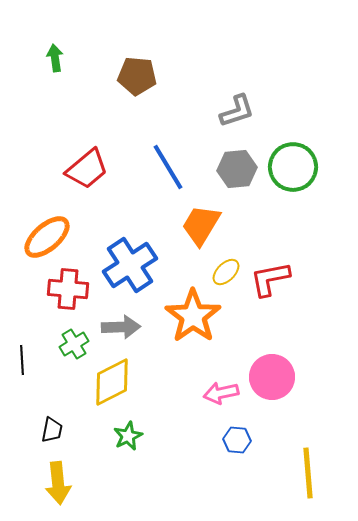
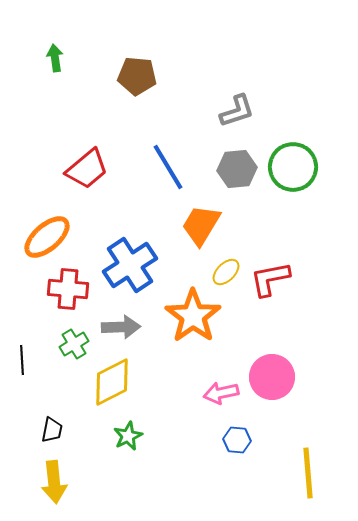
yellow arrow: moved 4 px left, 1 px up
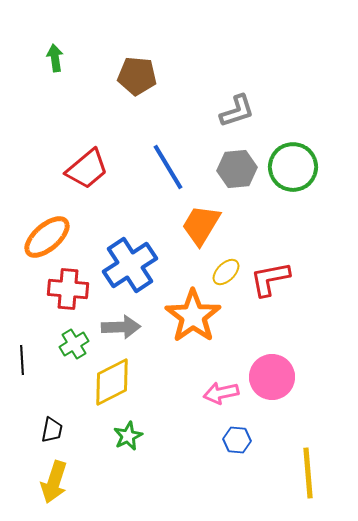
yellow arrow: rotated 24 degrees clockwise
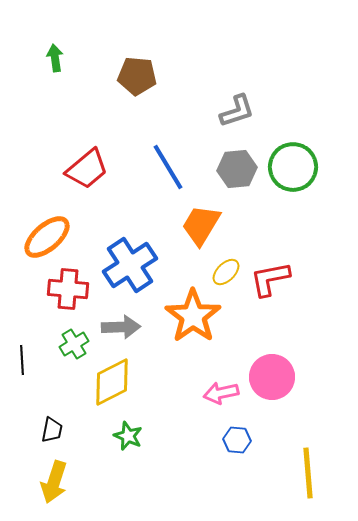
green star: rotated 24 degrees counterclockwise
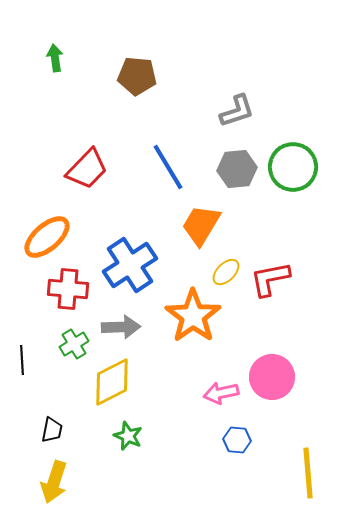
red trapezoid: rotated 6 degrees counterclockwise
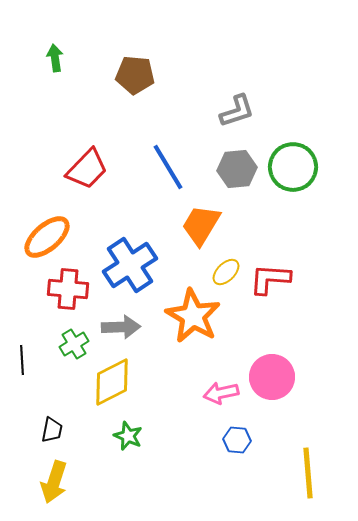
brown pentagon: moved 2 px left, 1 px up
red L-shape: rotated 15 degrees clockwise
orange star: rotated 6 degrees counterclockwise
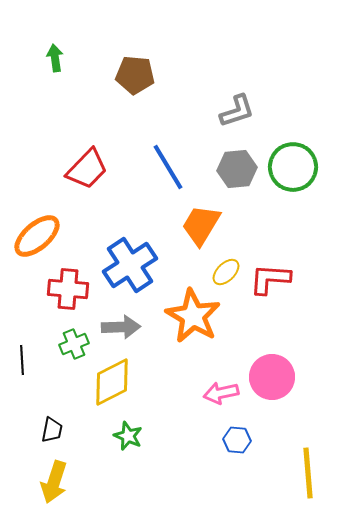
orange ellipse: moved 10 px left, 1 px up
green cross: rotated 8 degrees clockwise
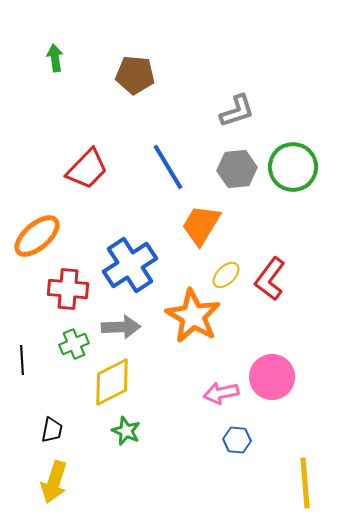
yellow ellipse: moved 3 px down
red L-shape: rotated 57 degrees counterclockwise
green star: moved 2 px left, 5 px up
yellow line: moved 3 px left, 10 px down
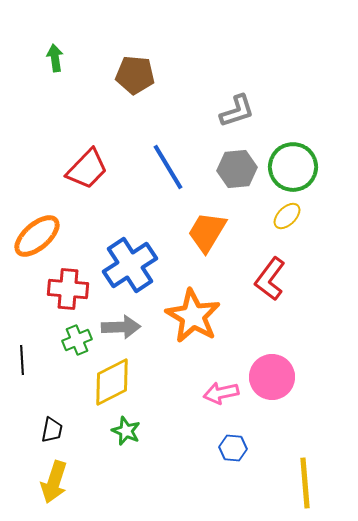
orange trapezoid: moved 6 px right, 7 px down
yellow ellipse: moved 61 px right, 59 px up
green cross: moved 3 px right, 4 px up
blue hexagon: moved 4 px left, 8 px down
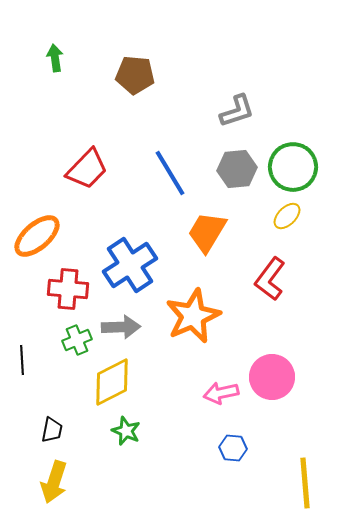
blue line: moved 2 px right, 6 px down
orange star: rotated 18 degrees clockwise
